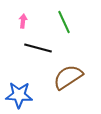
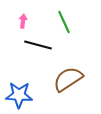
black line: moved 3 px up
brown semicircle: moved 2 px down
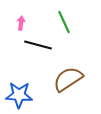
pink arrow: moved 2 px left, 2 px down
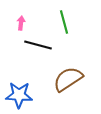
green line: rotated 10 degrees clockwise
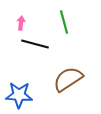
black line: moved 3 px left, 1 px up
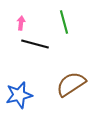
brown semicircle: moved 3 px right, 5 px down
blue star: rotated 16 degrees counterclockwise
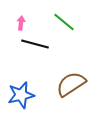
green line: rotated 35 degrees counterclockwise
blue star: moved 2 px right
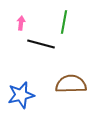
green line: rotated 60 degrees clockwise
black line: moved 6 px right
brown semicircle: rotated 32 degrees clockwise
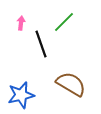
green line: rotated 35 degrees clockwise
black line: rotated 56 degrees clockwise
brown semicircle: rotated 32 degrees clockwise
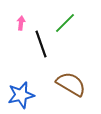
green line: moved 1 px right, 1 px down
